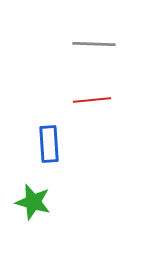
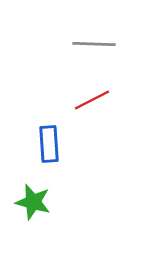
red line: rotated 21 degrees counterclockwise
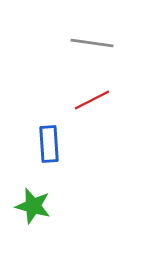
gray line: moved 2 px left, 1 px up; rotated 6 degrees clockwise
green star: moved 4 px down
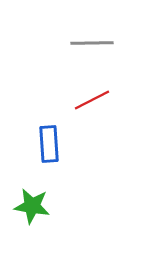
gray line: rotated 9 degrees counterclockwise
green star: moved 1 px left; rotated 6 degrees counterclockwise
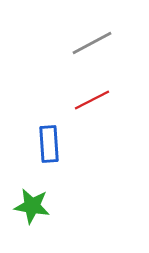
gray line: rotated 27 degrees counterclockwise
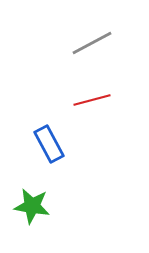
red line: rotated 12 degrees clockwise
blue rectangle: rotated 24 degrees counterclockwise
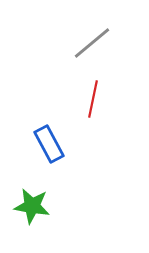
gray line: rotated 12 degrees counterclockwise
red line: moved 1 px right, 1 px up; rotated 63 degrees counterclockwise
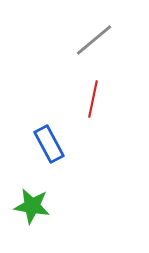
gray line: moved 2 px right, 3 px up
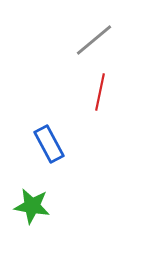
red line: moved 7 px right, 7 px up
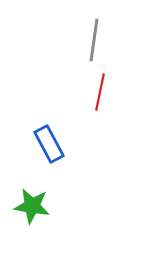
gray line: rotated 42 degrees counterclockwise
